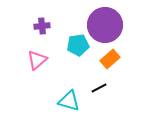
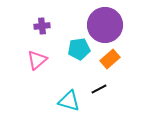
cyan pentagon: moved 1 px right, 4 px down
black line: moved 1 px down
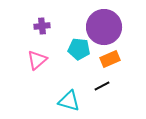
purple circle: moved 1 px left, 2 px down
cyan pentagon: rotated 15 degrees clockwise
orange rectangle: rotated 18 degrees clockwise
black line: moved 3 px right, 3 px up
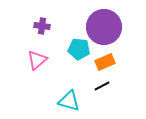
purple cross: rotated 14 degrees clockwise
orange rectangle: moved 5 px left, 3 px down
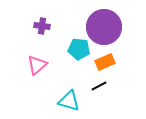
pink triangle: moved 5 px down
black line: moved 3 px left
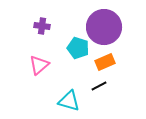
cyan pentagon: moved 1 px left, 1 px up; rotated 10 degrees clockwise
pink triangle: moved 2 px right
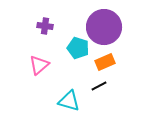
purple cross: moved 3 px right
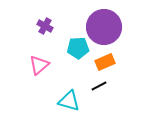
purple cross: rotated 21 degrees clockwise
cyan pentagon: rotated 20 degrees counterclockwise
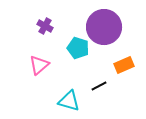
cyan pentagon: rotated 20 degrees clockwise
orange rectangle: moved 19 px right, 3 px down
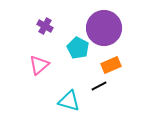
purple circle: moved 1 px down
cyan pentagon: rotated 10 degrees clockwise
orange rectangle: moved 13 px left
